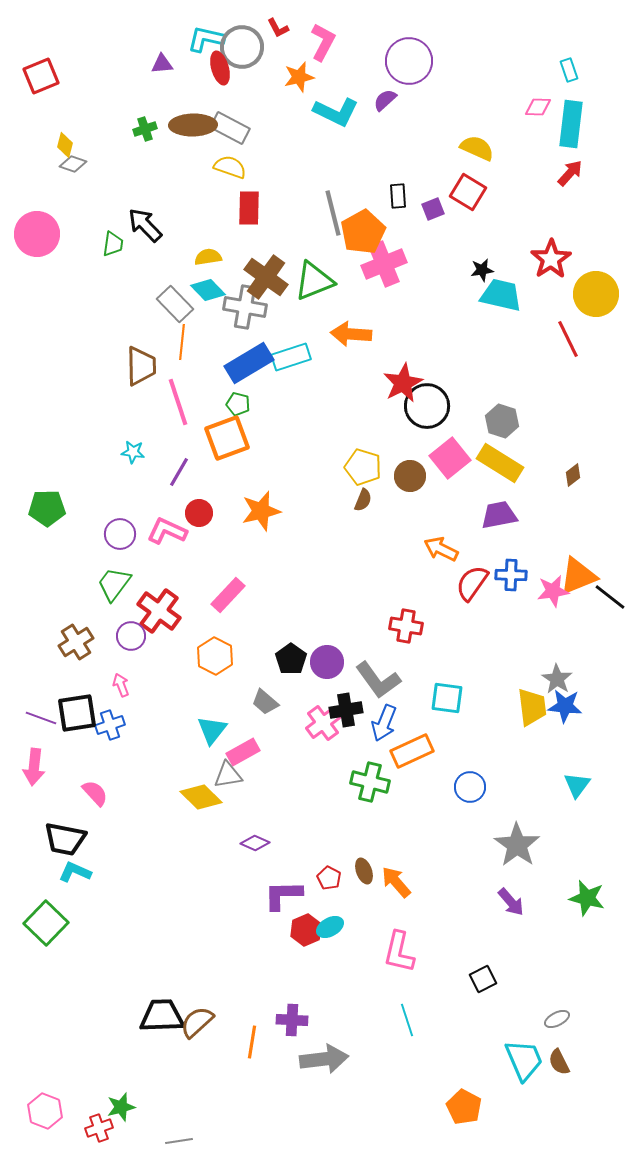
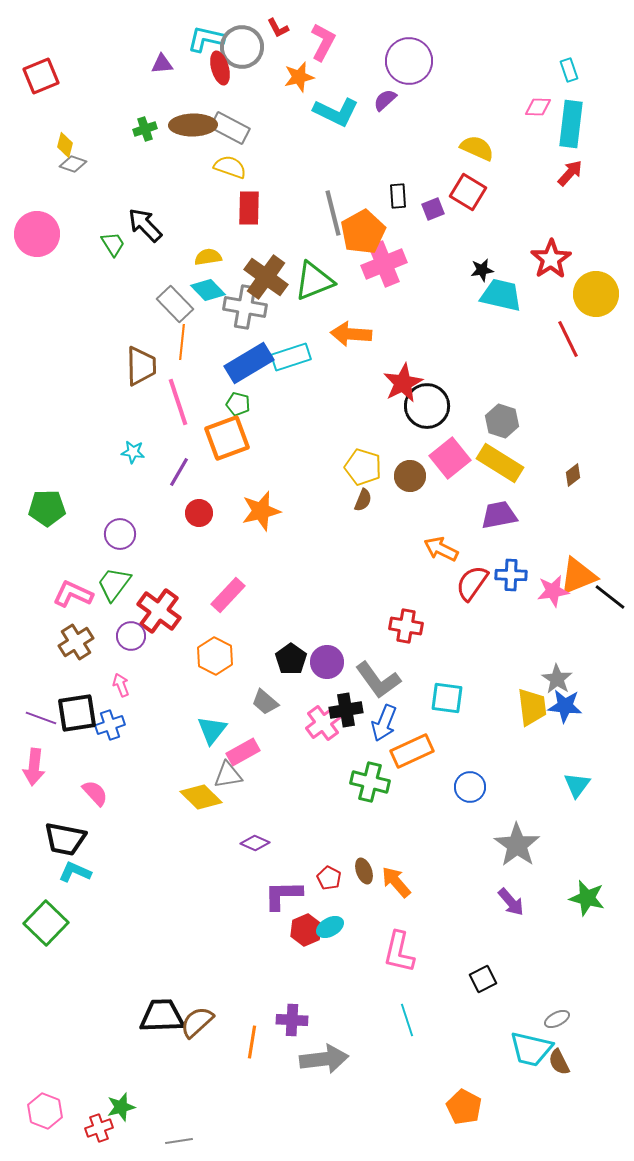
green trapezoid at (113, 244): rotated 40 degrees counterclockwise
pink L-shape at (167, 531): moved 94 px left, 63 px down
cyan trapezoid at (524, 1060): moved 7 px right, 11 px up; rotated 126 degrees clockwise
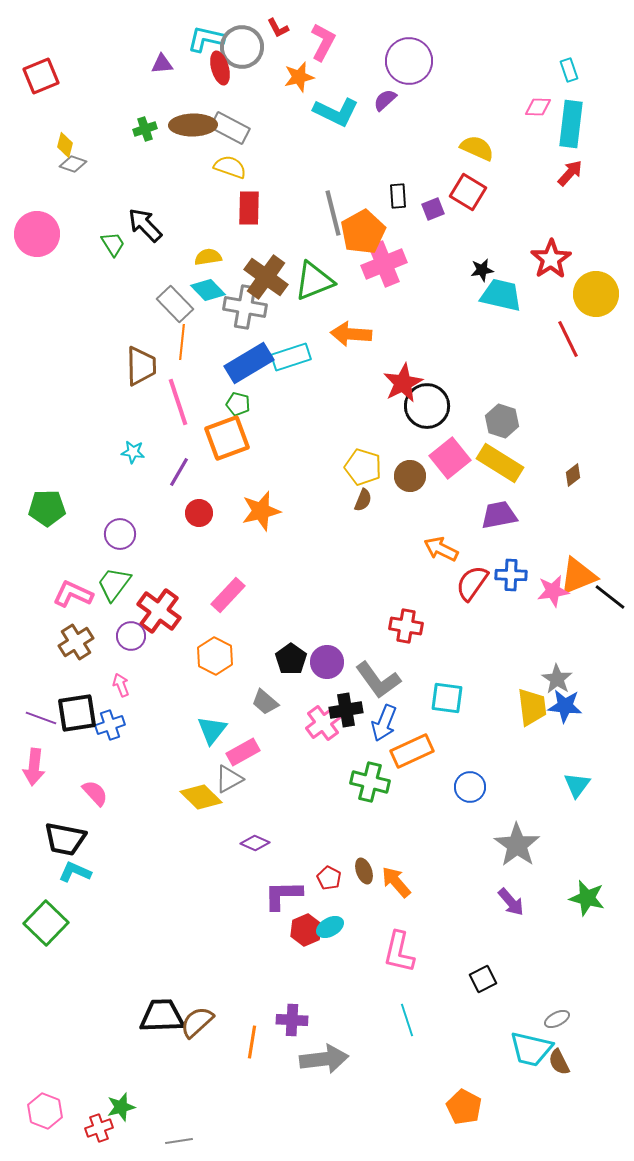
gray triangle at (228, 775): moved 1 px right, 4 px down; rotated 20 degrees counterclockwise
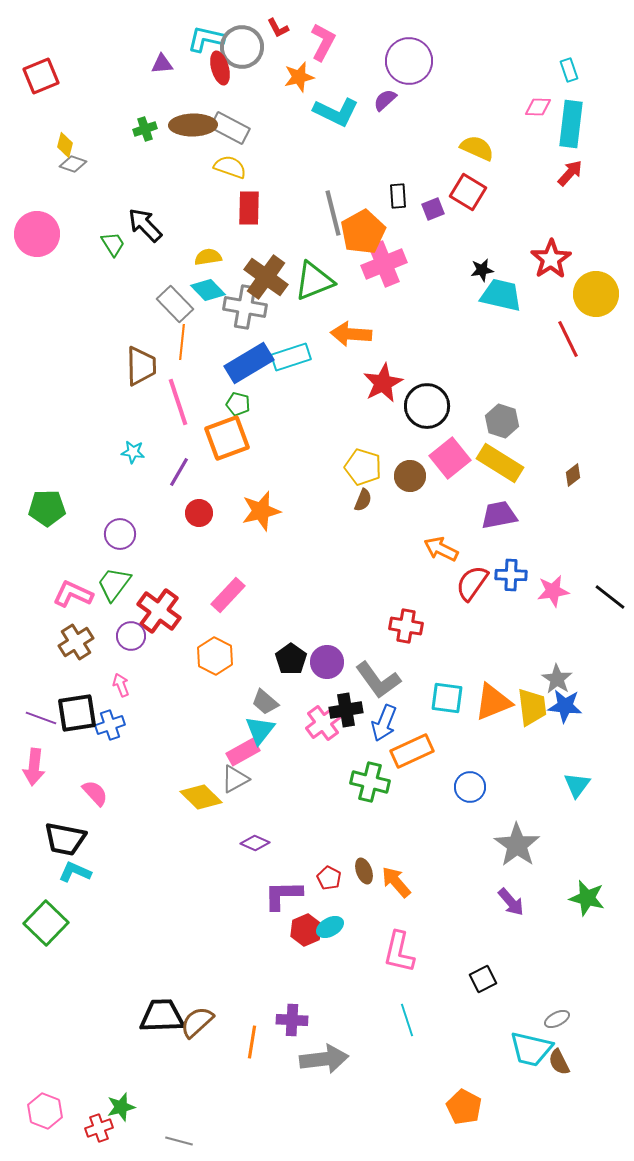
red star at (403, 383): moved 20 px left
orange triangle at (578, 576): moved 85 px left, 126 px down
cyan triangle at (212, 730): moved 48 px right
gray triangle at (229, 779): moved 6 px right
gray line at (179, 1141): rotated 24 degrees clockwise
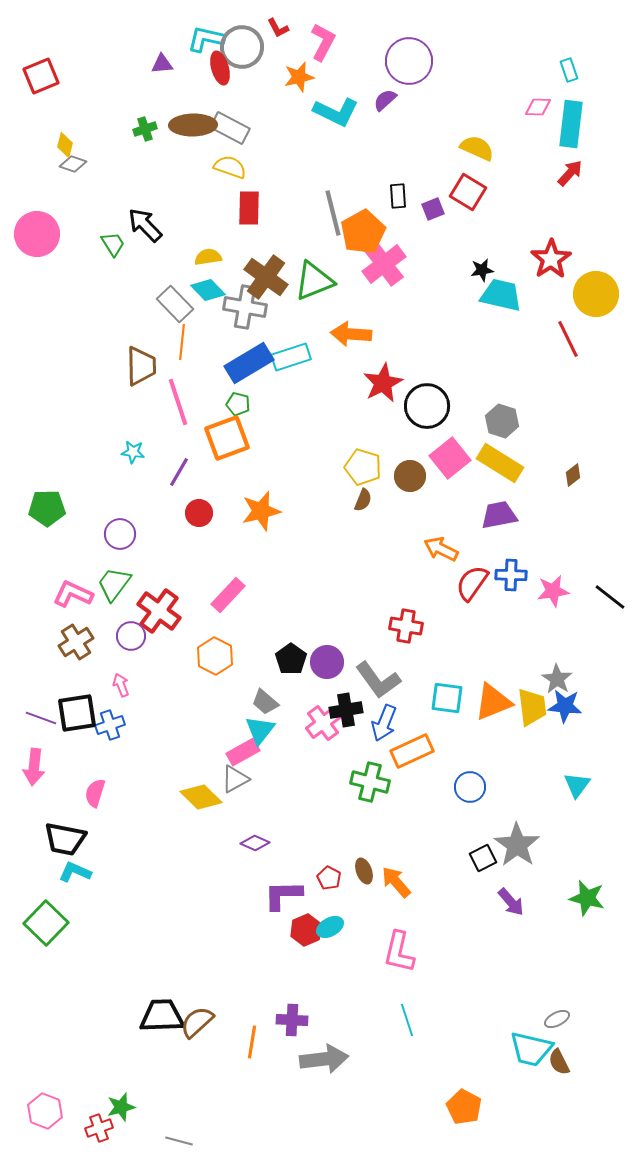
pink cross at (384, 264): rotated 15 degrees counterclockwise
pink semicircle at (95, 793): rotated 120 degrees counterclockwise
black square at (483, 979): moved 121 px up
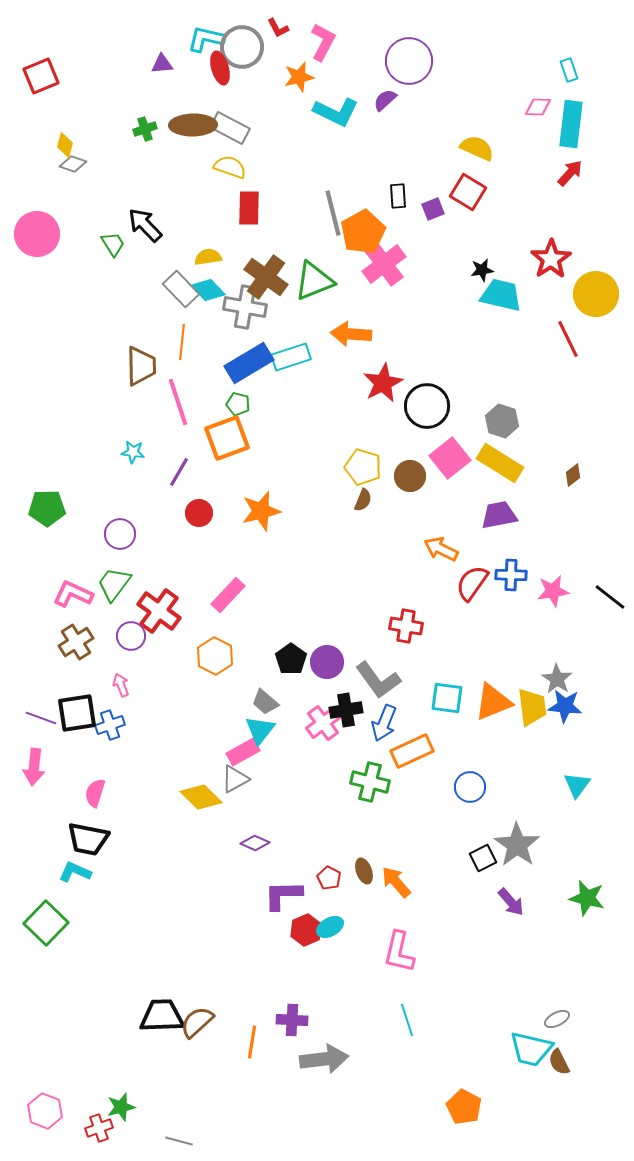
gray rectangle at (175, 304): moved 6 px right, 15 px up
black trapezoid at (65, 839): moved 23 px right
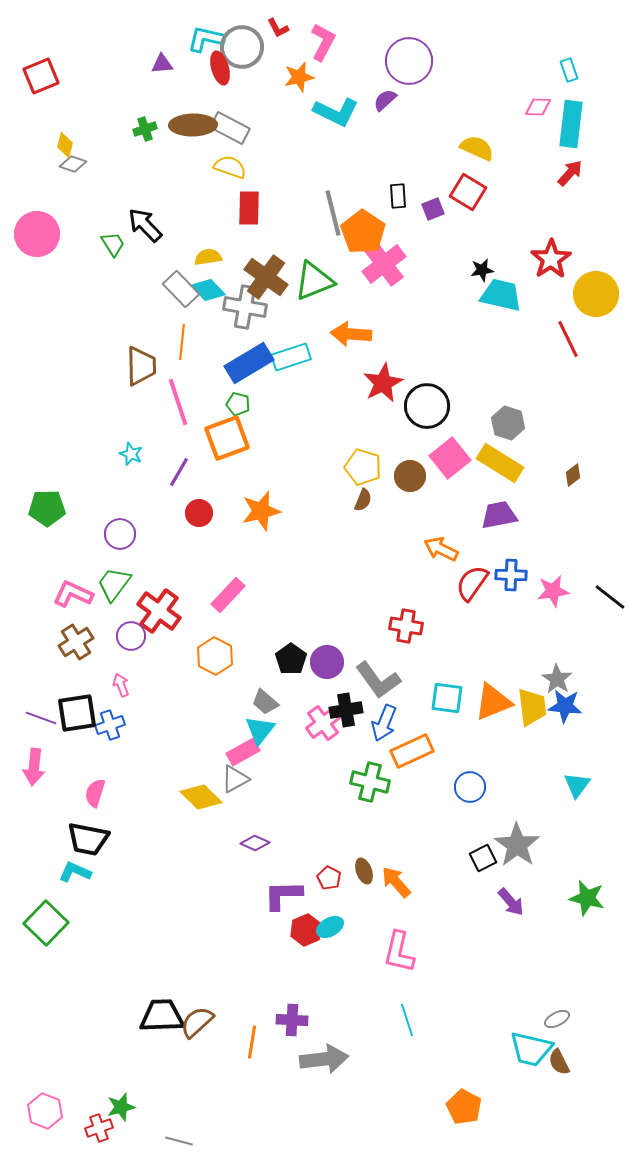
orange pentagon at (363, 232): rotated 9 degrees counterclockwise
gray hexagon at (502, 421): moved 6 px right, 2 px down
cyan star at (133, 452): moved 2 px left, 2 px down; rotated 15 degrees clockwise
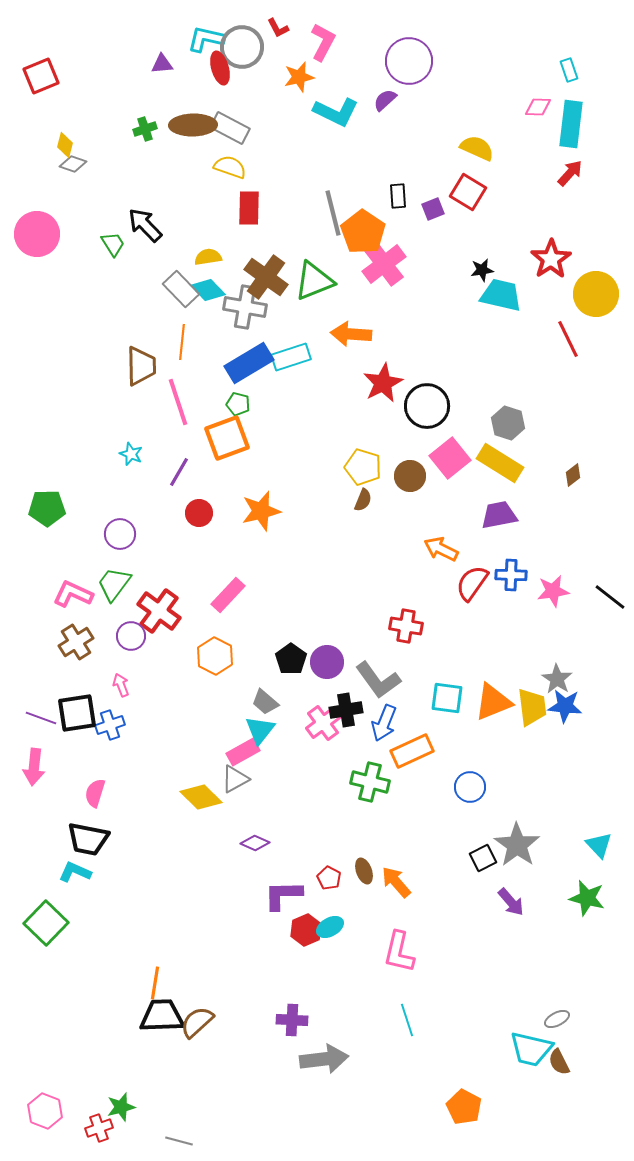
cyan triangle at (577, 785): moved 22 px right, 60 px down; rotated 20 degrees counterclockwise
orange line at (252, 1042): moved 97 px left, 59 px up
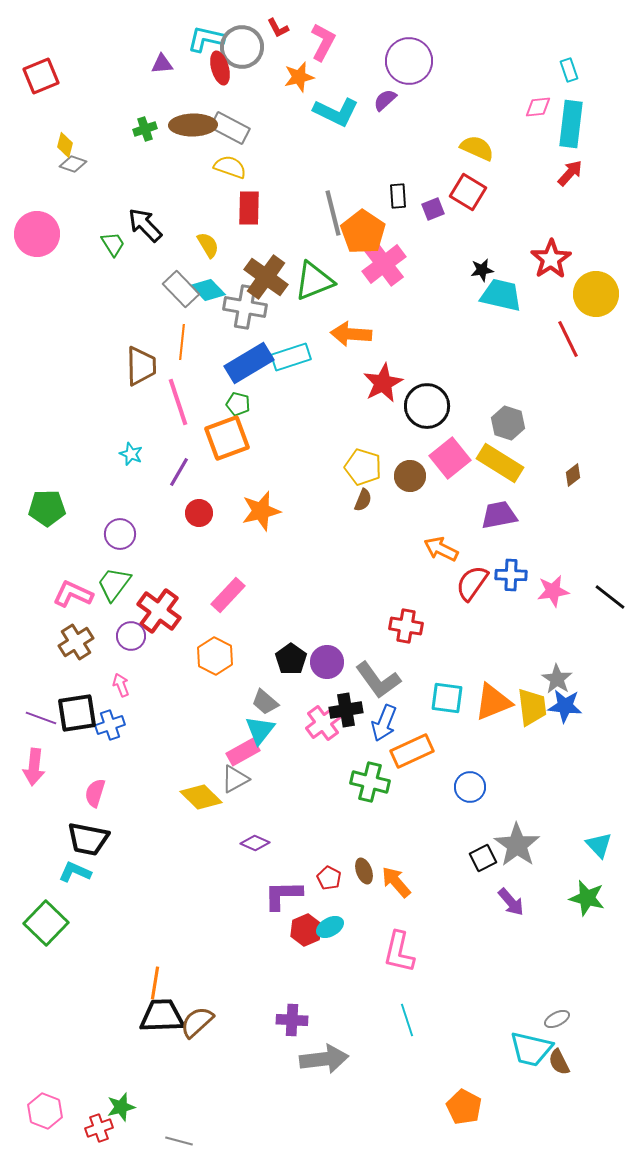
pink diamond at (538, 107): rotated 8 degrees counterclockwise
yellow semicircle at (208, 257): moved 12 px up; rotated 68 degrees clockwise
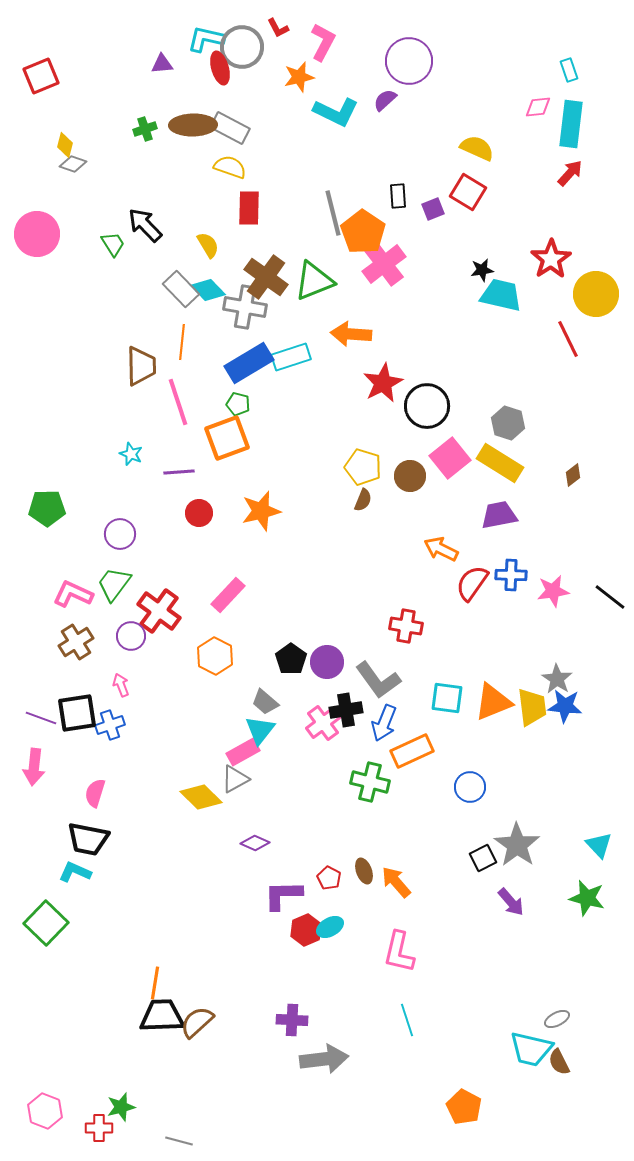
purple line at (179, 472): rotated 56 degrees clockwise
red cross at (99, 1128): rotated 20 degrees clockwise
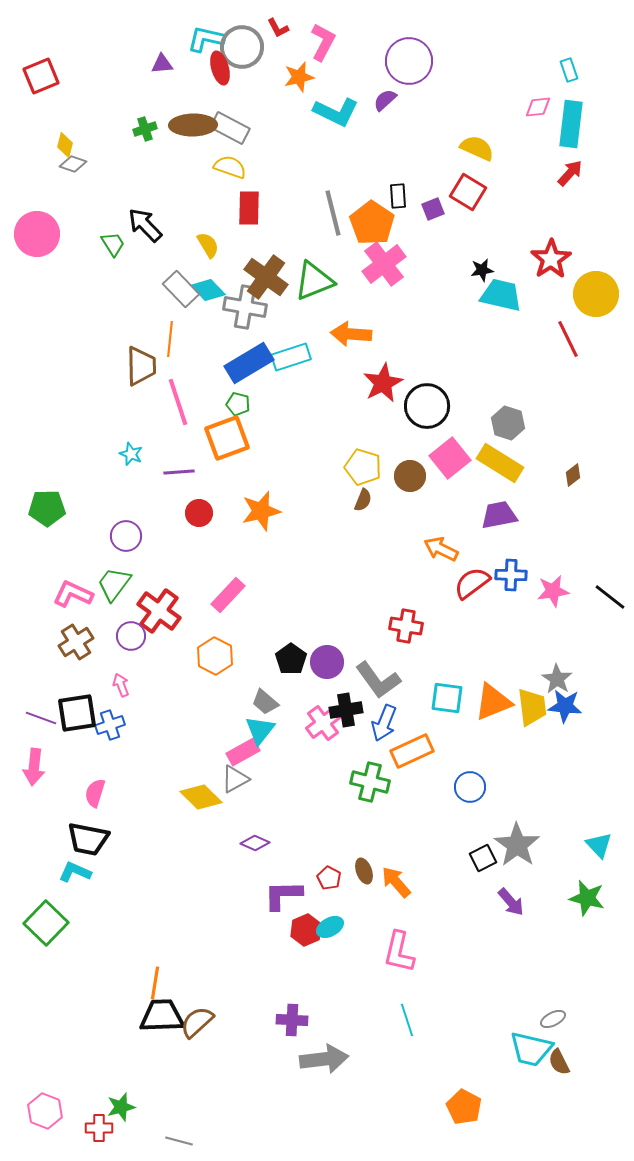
orange pentagon at (363, 232): moved 9 px right, 9 px up
orange line at (182, 342): moved 12 px left, 3 px up
purple circle at (120, 534): moved 6 px right, 2 px down
red semicircle at (472, 583): rotated 18 degrees clockwise
gray ellipse at (557, 1019): moved 4 px left
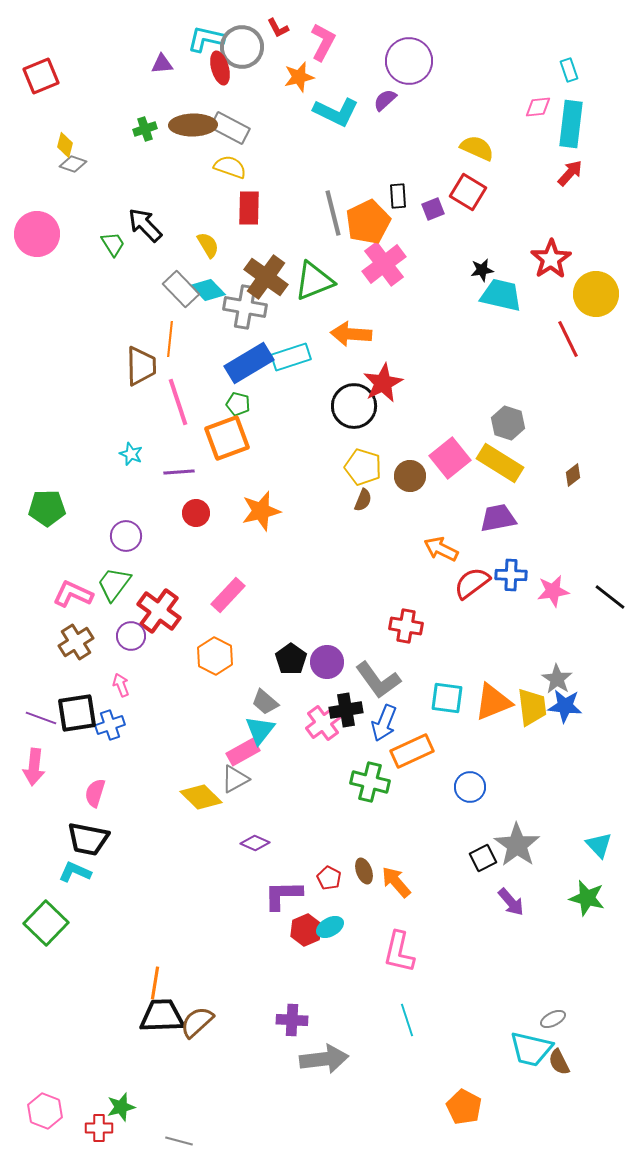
orange pentagon at (372, 223): moved 4 px left, 1 px up; rotated 12 degrees clockwise
black circle at (427, 406): moved 73 px left
red circle at (199, 513): moved 3 px left
purple trapezoid at (499, 515): moved 1 px left, 3 px down
